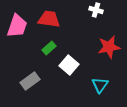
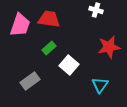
pink trapezoid: moved 3 px right, 1 px up
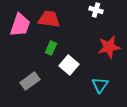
green rectangle: moved 2 px right; rotated 24 degrees counterclockwise
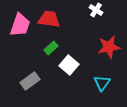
white cross: rotated 16 degrees clockwise
green rectangle: rotated 24 degrees clockwise
cyan triangle: moved 2 px right, 2 px up
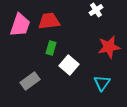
white cross: rotated 24 degrees clockwise
red trapezoid: moved 2 px down; rotated 15 degrees counterclockwise
green rectangle: rotated 32 degrees counterclockwise
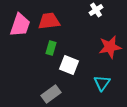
red star: moved 1 px right
white square: rotated 18 degrees counterclockwise
gray rectangle: moved 21 px right, 13 px down
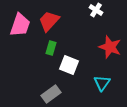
white cross: rotated 24 degrees counterclockwise
red trapezoid: rotated 40 degrees counterclockwise
red star: rotated 30 degrees clockwise
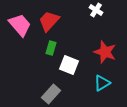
pink trapezoid: rotated 60 degrees counterclockwise
red star: moved 5 px left, 5 px down
cyan triangle: rotated 24 degrees clockwise
gray rectangle: rotated 12 degrees counterclockwise
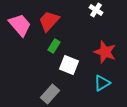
green rectangle: moved 3 px right, 2 px up; rotated 16 degrees clockwise
gray rectangle: moved 1 px left
